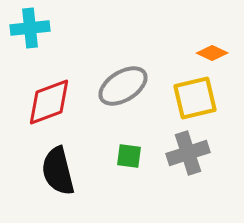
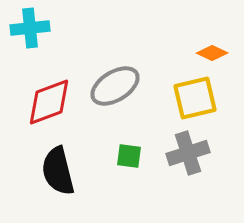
gray ellipse: moved 8 px left
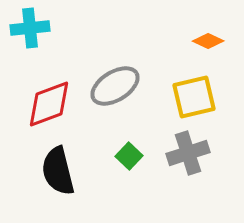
orange diamond: moved 4 px left, 12 px up
yellow square: moved 1 px left, 1 px up
red diamond: moved 2 px down
green square: rotated 36 degrees clockwise
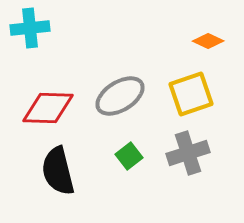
gray ellipse: moved 5 px right, 10 px down
yellow square: moved 3 px left, 3 px up; rotated 6 degrees counterclockwise
red diamond: moved 1 px left, 4 px down; rotated 22 degrees clockwise
green square: rotated 8 degrees clockwise
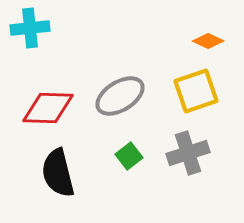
yellow square: moved 5 px right, 3 px up
black semicircle: moved 2 px down
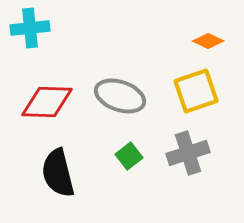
gray ellipse: rotated 51 degrees clockwise
red diamond: moved 1 px left, 6 px up
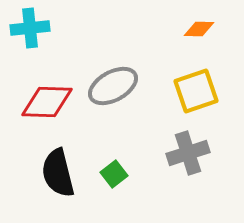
orange diamond: moved 9 px left, 12 px up; rotated 24 degrees counterclockwise
gray ellipse: moved 7 px left, 10 px up; rotated 48 degrees counterclockwise
green square: moved 15 px left, 18 px down
